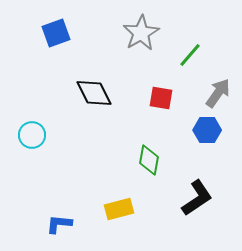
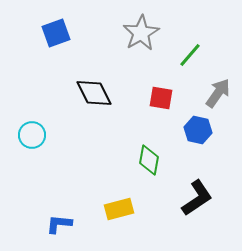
blue hexagon: moved 9 px left; rotated 12 degrees clockwise
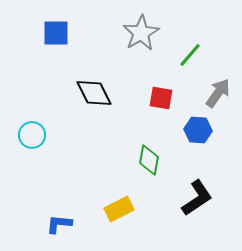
blue square: rotated 20 degrees clockwise
blue hexagon: rotated 8 degrees counterclockwise
yellow rectangle: rotated 12 degrees counterclockwise
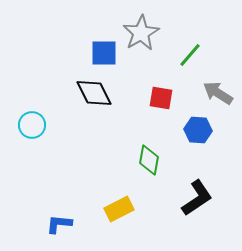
blue square: moved 48 px right, 20 px down
gray arrow: rotated 92 degrees counterclockwise
cyan circle: moved 10 px up
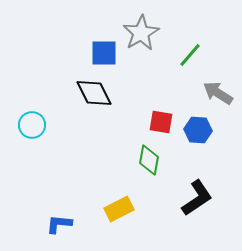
red square: moved 24 px down
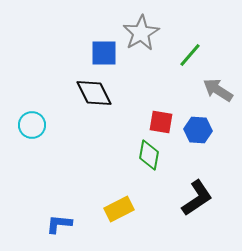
gray arrow: moved 3 px up
green diamond: moved 5 px up
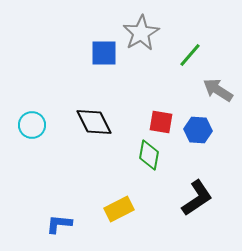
black diamond: moved 29 px down
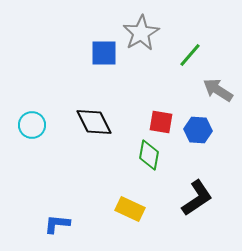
yellow rectangle: moved 11 px right; rotated 52 degrees clockwise
blue L-shape: moved 2 px left
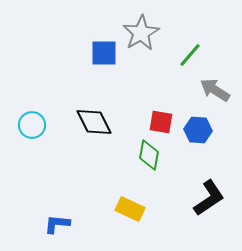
gray arrow: moved 3 px left
black L-shape: moved 12 px right
